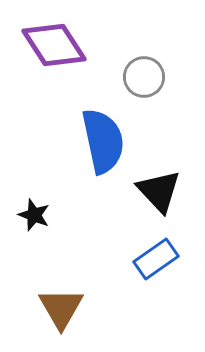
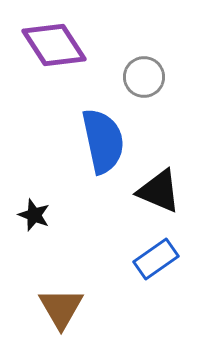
black triangle: rotated 24 degrees counterclockwise
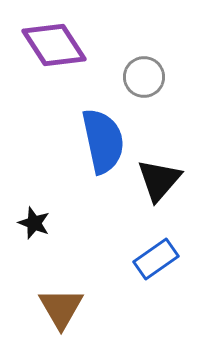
black triangle: moved 11 px up; rotated 48 degrees clockwise
black star: moved 8 px down
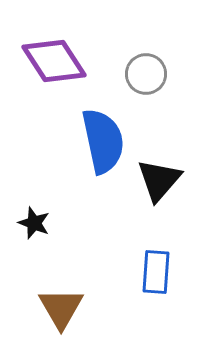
purple diamond: moved 16 px down
gray circle: moved 2 px right, 3 px up
blue rectangle: moved 13 px down; rotated 51 degrees counterclockwise
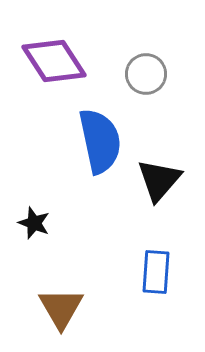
blue semicircle: moved 3 px left
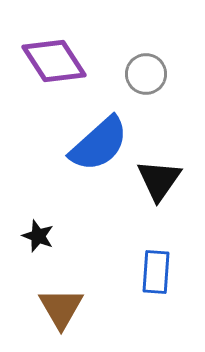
blue semicircle: moved 1 px left, 3 px down; rotated 60 degrees clockwise
black triangle: rotated 6 degrees counterclockwise
black star: moved 4 px right, 13 px down
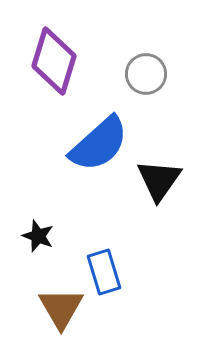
purple diamond: rotated 50 degrees clockwise
blue rectangle: moved 52 px left; rotated 21 degrees counterclockwise
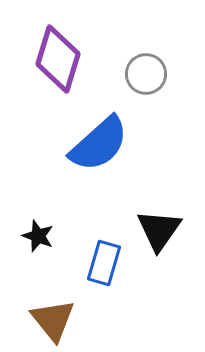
purple diamond: moved 4 px right, 2 px up
black triangle: moved 50 px down
blue rectangle: moved 9 px up; rotated 33 degrees clockwise
brown triangle: moved 8 px left, 12 px down; rotated 9 degrees counterclockwise
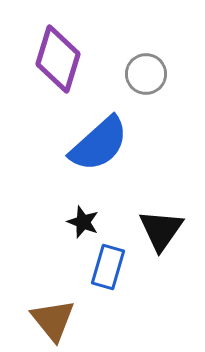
black triangle: moved 2 px right
black star: moved 45 px right, 14 px up
blue rectangle: moved 4 px right, 4 px down
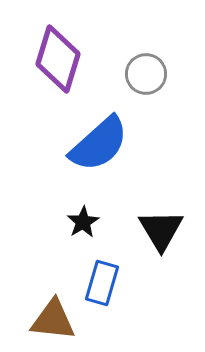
black star: rotated 20 degrees clockwise
black triangle: rotated 6 degrees counterclockwise
blue rectangle: moved 6 px left, 16 px down
brown triangle: rotated 45 degrees counterclockwise
